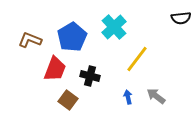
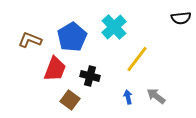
brown square: moved 2 px right
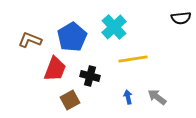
yellow line: moved 4 px left; rotated 44 degrees clockwise
gray arrow: moved 1 px right, 1 px down
brown square: rotated 24 degrees clockwise
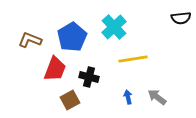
black cross: moved 1 px left, 1 px down
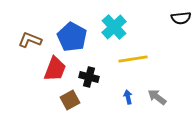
blue pentagon: rotated 12 degrees counterclockwise
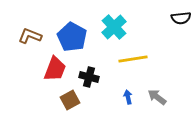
brown L-shape: moved 4 px up
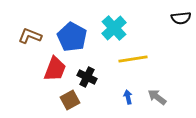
cyan cross: moved 1 px down
black cross: moved 2 px left; rotated 12 degrees clockwise
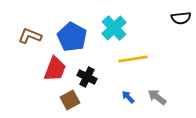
blue arrow: rotated 32 degrees counterclockwise
